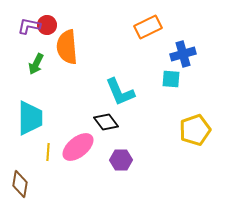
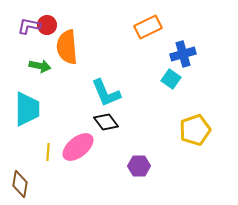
green arrow: moved 4 px right, 2 px down; rotated 105 degrees counterclockwise
cyan square: rotated 30 degrees clockwise
cyan L-shape: moved 14 px left, 1 px down
cyan trapezoid: moved 3 px left, 9 px up
purple hexagon: moved 18 px right, 6 px down
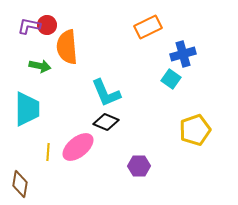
black diamond: rotated 30 degrees counterclockwise
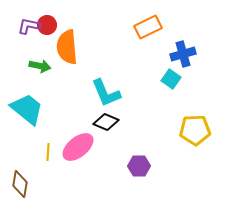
cyan trapezoid: rotated 51 degrees counterclockwise
yellow pentagon: rotated 16 degrees clockwise
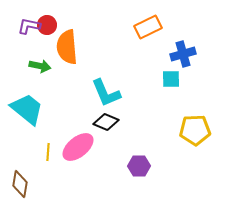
cyan square: rotated 36 degrees counterclockwise
